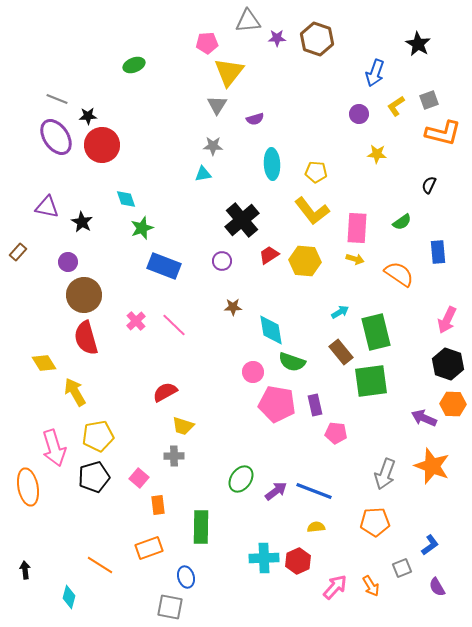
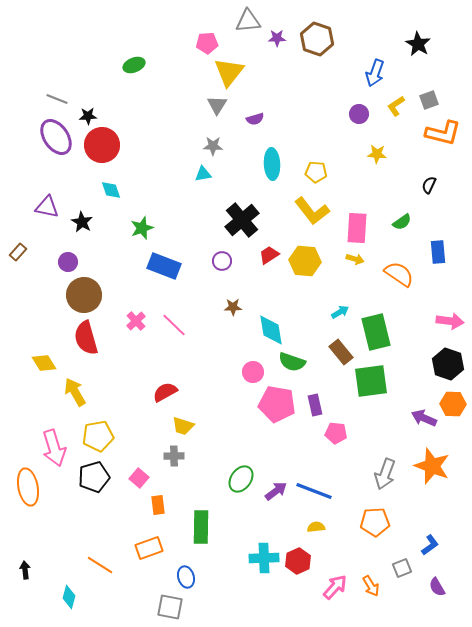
cyan diamond at (126, 199): moved 15 px left, 9 px up
pink arrow at (447, 320): moved 3 px right, 1 px down; rotated 108 degrees counterclockwise
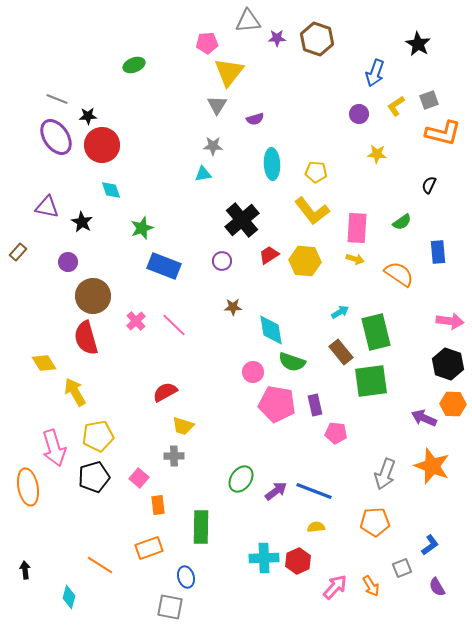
brown circle at (84, 295): moved 9 px right, 1 px down
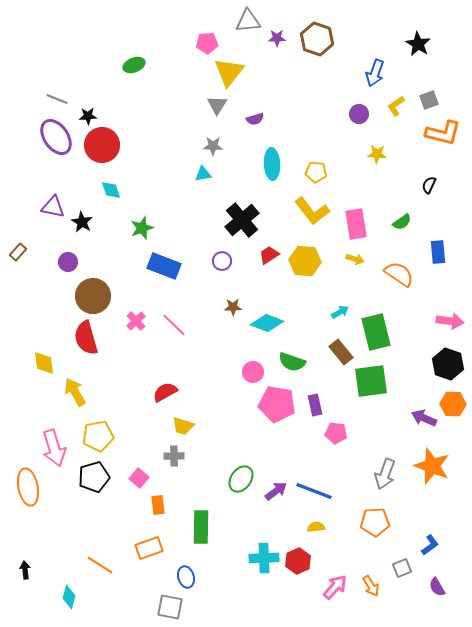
purple triangle at (47, 207): moved 6 px right
pink rectangle at (357, 228): moved 1 px left, 4 px up; rotated 12 degrees counterclockwise
cyan diamond at (271, 330): moved 4 px left, 7 px up; rotated 60 degrees counterclockwise
yellow diamond at (44, 363): rotated 25 degrees clockwise
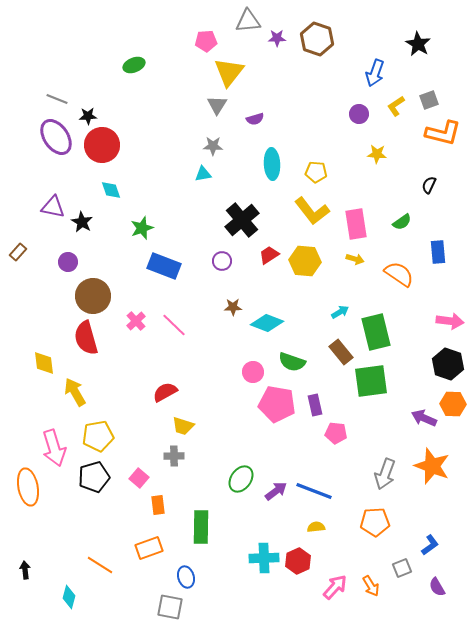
pink pentagon at (207, 43): moved 1 px left, 2 px up
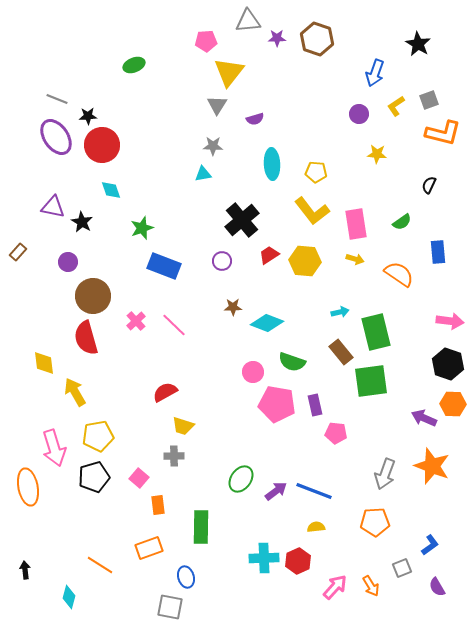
cyan arrow at (340, 312): rotated 18 degrees clockwise
